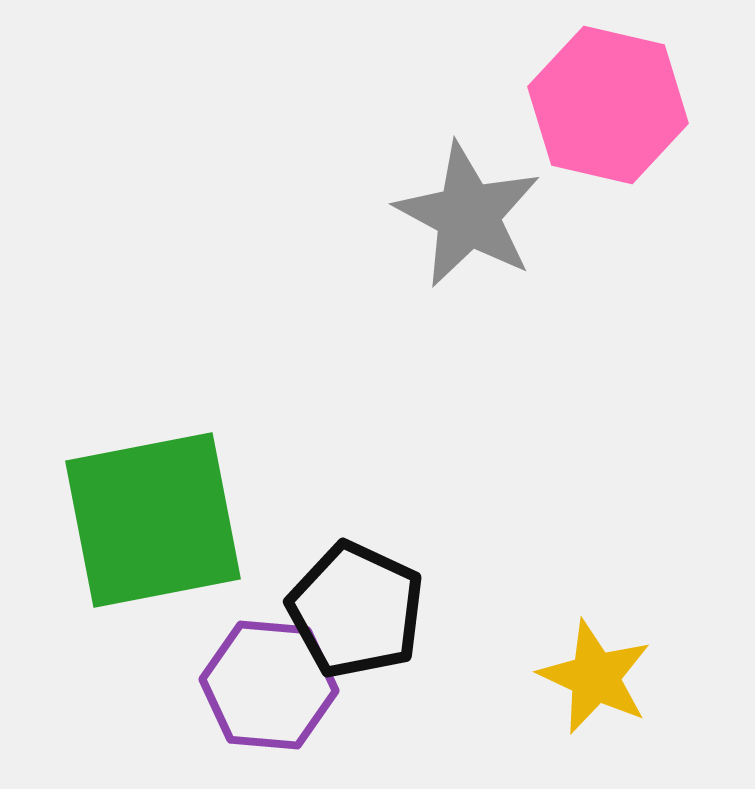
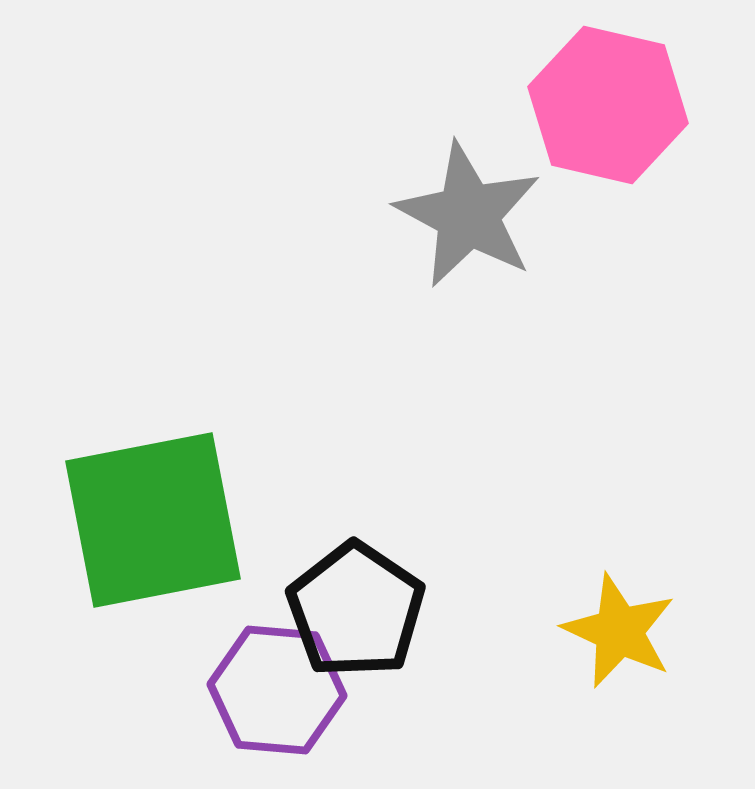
black pentagon: rotated 9 degrees clockwise
yellow star: moved 24 px right, 46 px up
purple hexagon: moved 8 px right, 5 px down
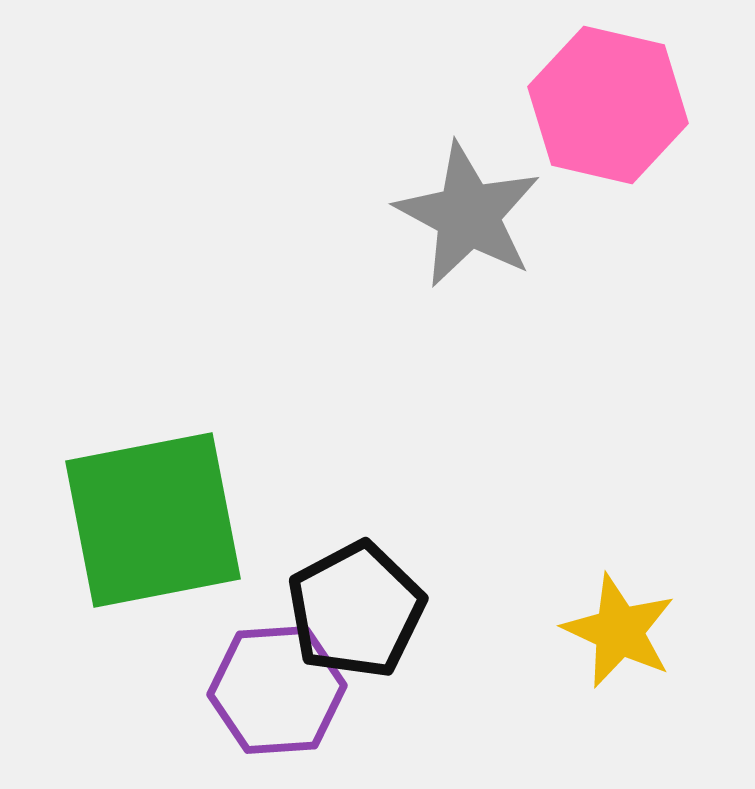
black pentagon: rotated 10 degrees clockwise
purple hexagon: rotated 9 degrees counterclockwise
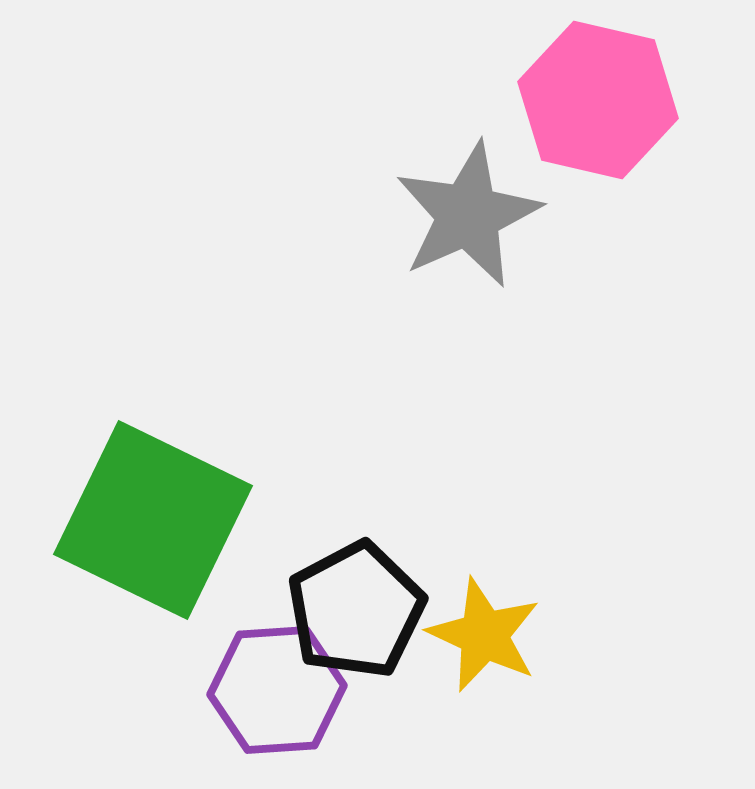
pink hexagon: moved 10 px left, 5 px up
gray star: rotated 20 degrees clockwise
green square: rotated 37 degrees clockwise
yellow star: moved 135 px left, 4 px down
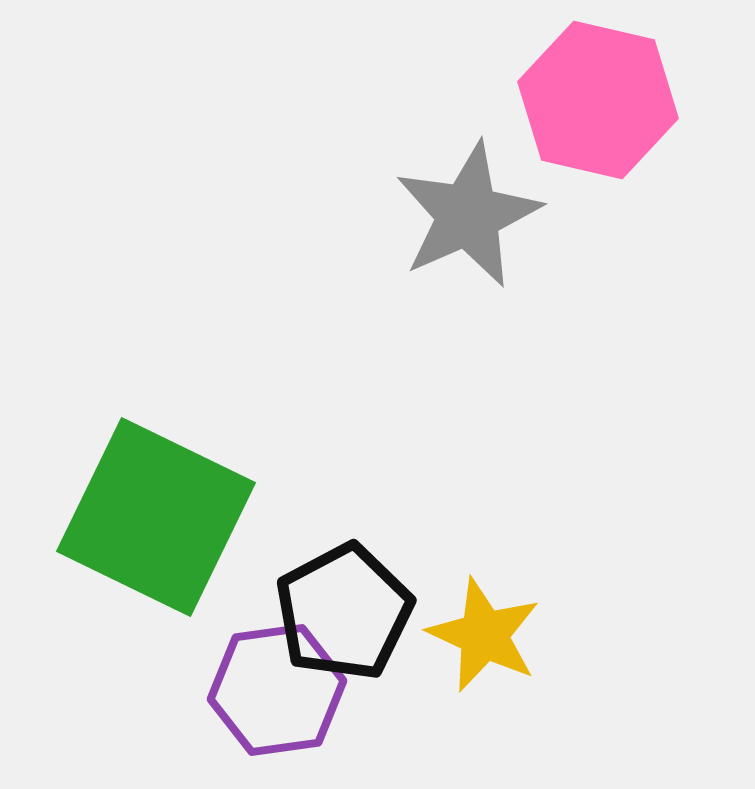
green square: moved 3 px right, 3 px up
black pentagon: moved 12 px left, 2 px down
purple hexagon: rotated 4 degrees counterclockwise
